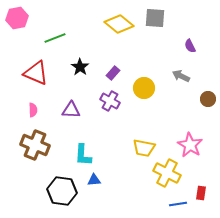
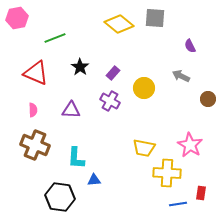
cyan L-shape: moved 7 px left, 3 px down
yellow cross: rotated 24 degrees counterclockwise
black hexagon: moved 2 px left, 6 px down
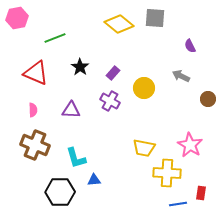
cyan L-shape: rotated 20 degrees counterclockwise
black hexagon: moved 5 px up; rotated 8 degrees counterclockwise
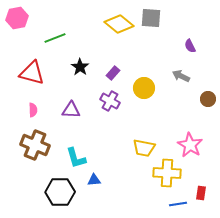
gray square: moved 4 px left
red triangle: moved 4 px left; rotated 8 degrees counterclockwise
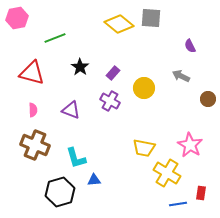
purple triangle: rotated 18 degrees clockwise
yellow cross: rotated 28 degrees clockwise
black hexagon: rotated 16 degrees counterclockwise
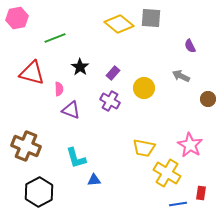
pink semicircle: moved 26 px right, 21 px up
brown cross: moved 9 px left, 1 px down
black hexagon: moved 21 px left; rotated 12 degrees counterclockwise
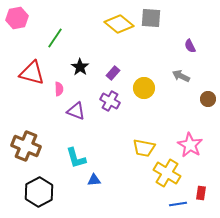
green line: rotated 35 degrees counterclockwise
purple triangle: moved 5 px right, 1 px down
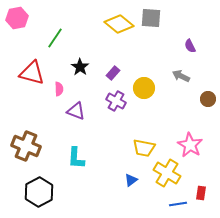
purple cross: moved 6 px right
cyan L-shape: rotated 20 degrees clockwise
blue triangle: moved 37 px right; rotated 32 degrees counterclockwise
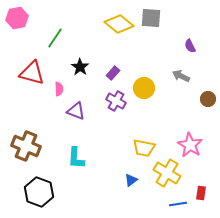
black hexagon: rotated 12 degrees counterclockwise
